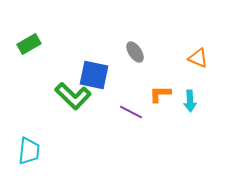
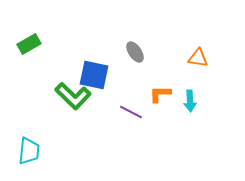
orange triangle: rotated 15 degrees counterclockwise
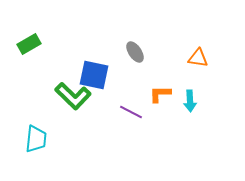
cyan trapezoid: moved 7 px right, 12 px up
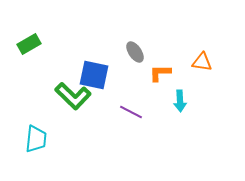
orange triangle: moved 4 px right, 4 px down
orange L-shape: moved 21 px up
cyan arrow: moved 10 px left
